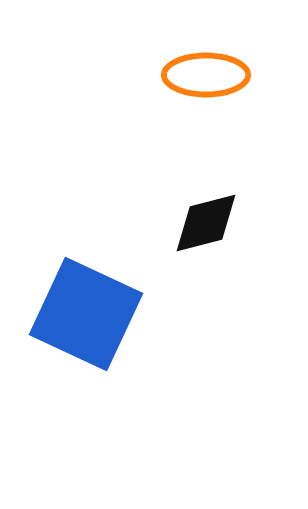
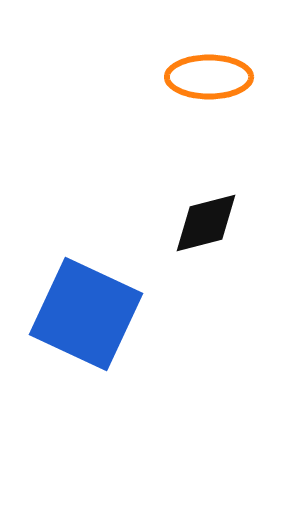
orange ellipse: moved 3 px right, 2 px down
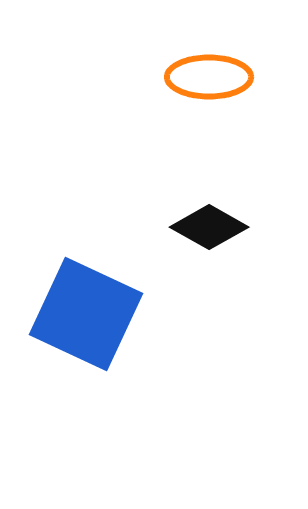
black diamond: moved 3 px right, 4 px down; rotated 44 degrees clockwise
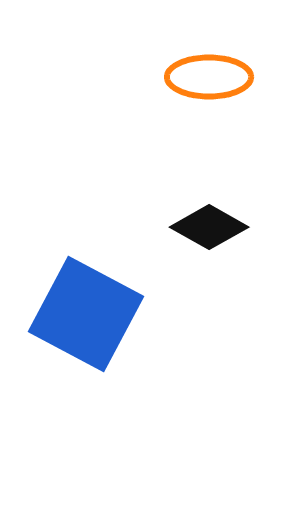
blue square: rotated 3 degrees clockwise
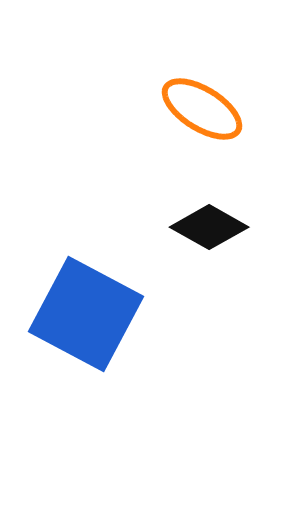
orange ellipse: moved 7 px left, 32 px down; rotated 32 degrees clockwise
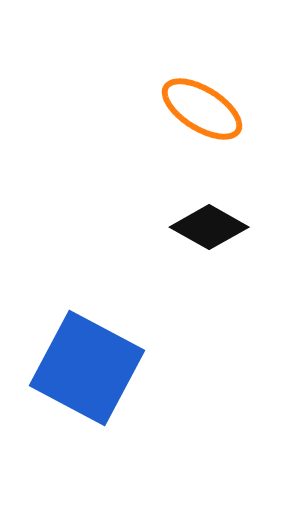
blue square: moved 1 px right, 54 px down
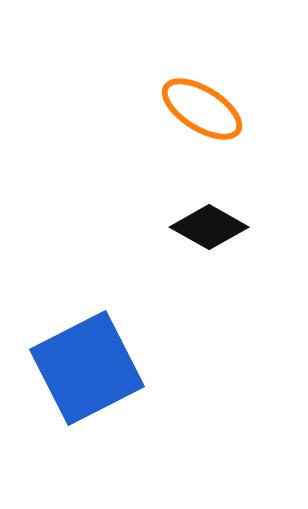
blue square: rotated 35 degrees clockwise
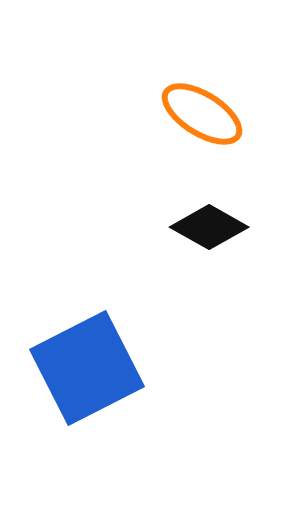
orange ellipse: moved 5 px down
